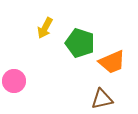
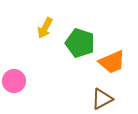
brown triangle: rotated 15 degrees counterclockwise
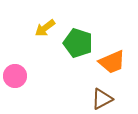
yellow arrow: rotated 25 degrees clockwise
green pentagon: moved 2 px left
pink circle: moved 1 px right, 5 px up
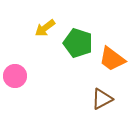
orange trapezoid: moved 3 px up; rotated 60 degrees clockwise
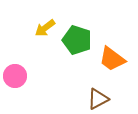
green pentagon: moved 1 px left, 3 px up
brown triangle: moved 4 px left
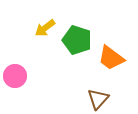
orange trapezoid: moved 1 px left, 1 px up
brown triangle: rotated 20 degrees counterclockwise
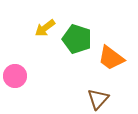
green pentagon: moved 1 px up
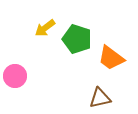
brown triangle: moved 2 px right, 1 px up; rotated 35 degrees clockwise
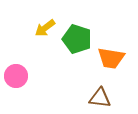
orange trapezoid: rotated 28 degrees counterclockwise
pink circle: moved 1 px right
brown triangle: rotated 20 degrees clockwise
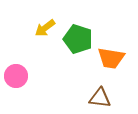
green pentagon: moved 1 px right
